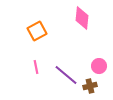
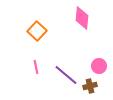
orange square: rotated 18 degrees counterclockwise
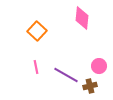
purple line: rotated 10 degrees counterclockwise
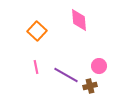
pink diamond: moved 3 px left, 2 px down; rotated 10 degrees counterclockwise
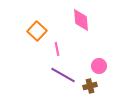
pink diamond: moved 2 px right
pink line: moved 21 px right, 18 px up
purple line: moved 3 px left
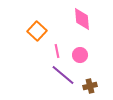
pink diamond: moved 1 px right, 1 px up
pink line: moved 2 px down
pink circle: moved 19 px left, 11 px up
purple line: rotated 10 degrees clockwise
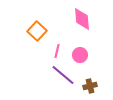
pink line: rotated 24 degrees clockwise
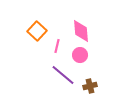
pink diamond: moved 1 px left, 12 px down
pink line: moved 5 px up
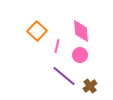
purple line: moved 1 px right, 1 px down
brown cross: rotated 24 degrees counterclockwise
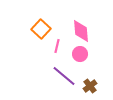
orange square: moved 4 px right, 2 px up
pink circle: moved 1 px up
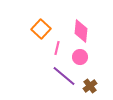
pink diamond: rotated 10 degrees clockwise
pink line: moved 2 px down
pink circle: moved 3 px down
